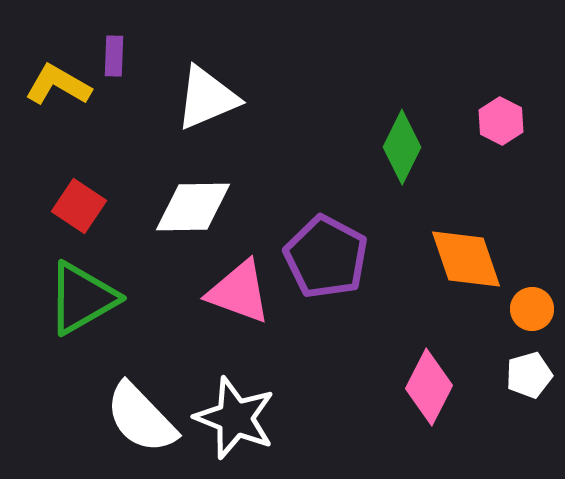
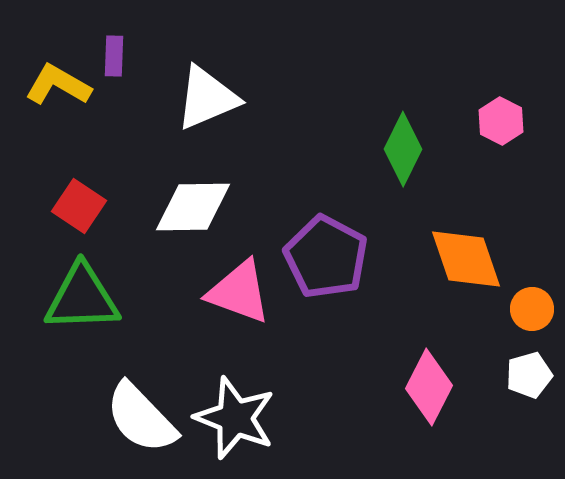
green diamond: moved 1 px right, 2 px down
green triangle: rotated 28 degrees clockwise
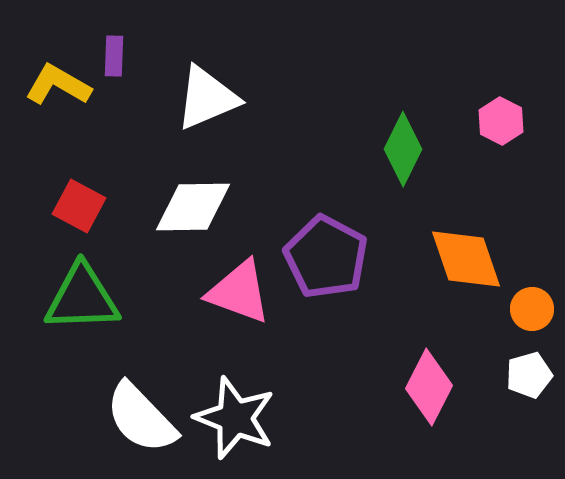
red square: rotated 6 degrees counterclockwise
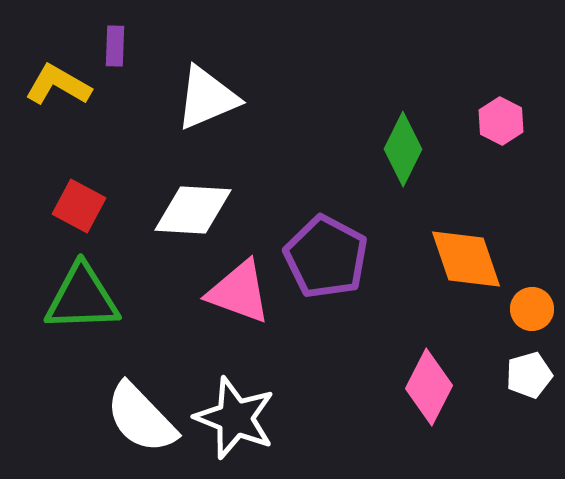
purple rectangle: moved 1 px right, 10 px up
white diamond: moved 3 px down; rotated 4 degrees clockwise
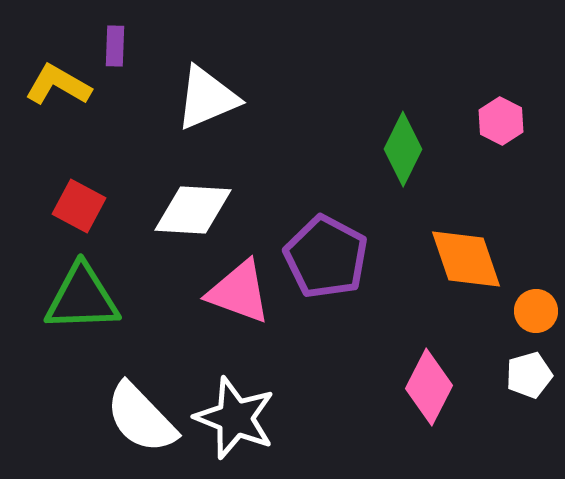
orange circle: moved 4 px right, 2 px down
